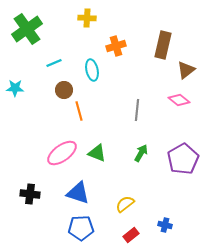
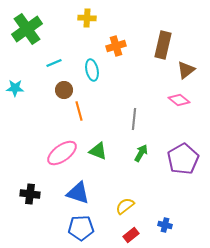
gray line: moved 3 px left, 9 px down
green triangle: moved 1 px right, 2 px up
yellow semicircle: moved 2 px down
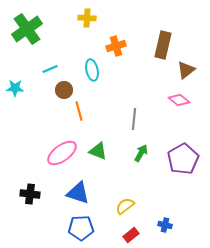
cyan line: moved 4 px left, 6 px down
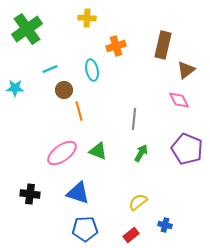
pink diamond: rotated 25 degrees clockwise
purple pentagon: moved 4 px right, 10 px up; rotated 20 degrees counterclockwise
yellow semicircle: moved 13 px right, 4 px up
blue pentagon: moved 4 px right, 1 px down
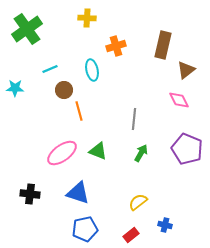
blue pentagon: rotated 10 degrees counterclockwise
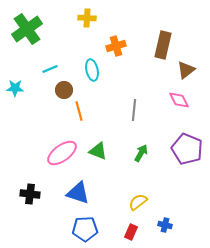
gray line: moved 9 px up
blue pentagon: rotated 10 degrees clockwise
red rectangle: moved 3 px up; rotated 28 degrees counterclockwise
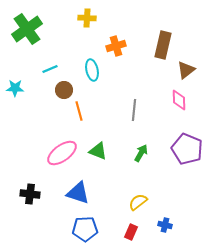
pink diamond: rotated 25 degrees clockwise
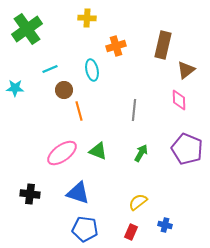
blue pentagon: rotated 10 degrees clockwise
